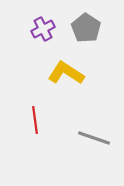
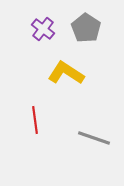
purple cross: rotated 25 degrees counterclockwise
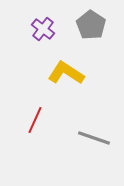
gray pentagon: moved 5 px right, 3 px up
red line: rotated 32 degrees clockwise
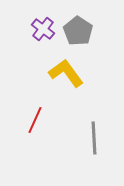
gray pentagon: moved 13 px left, 6 px down
yellow L-shape: rotated 21 degrees clockwise
gray line: rotated 68 degrees clockwise
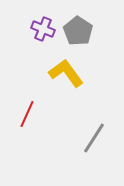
purple cross: rotated 15 degrees counterclockwise
red line: moved 8 px left, 6 px up
gray line: rotated 36 degrees clockwise
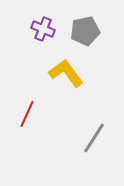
gray pentagon: moved 7 px right; rotated 28 degrees clockwise
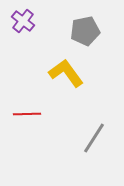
purple cross: moved 20 px left, 8 px up; rotated 15 degrees clockwise
red line: rotated 64 degrees clockwise
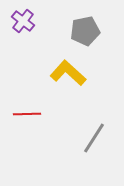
yellow L-shape: moved 2 px right; rotated 12 degrees counterclockwise
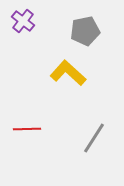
red line: moved 15 px down
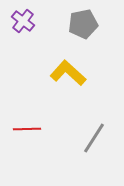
gray pentagon: moved 2 px left, 7 px up
